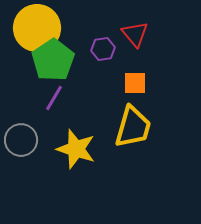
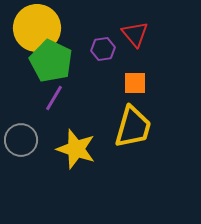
green pentagon: moved 2 px left, 1 px down; rotated 12 degrees counterclockwise
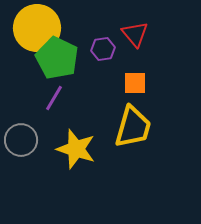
green pentagon: moved 6 px right, 3 px up
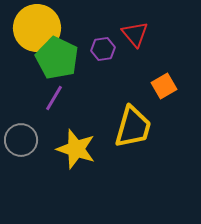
orange square: moved 29 px right, 3 px down; rotated 30 degrees counterclockwise
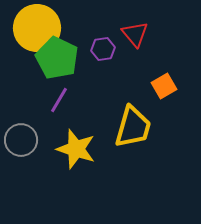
purple line: moved 5 px right, 2 px down
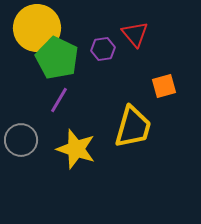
orange square: rotated 15 degrees clockwise
